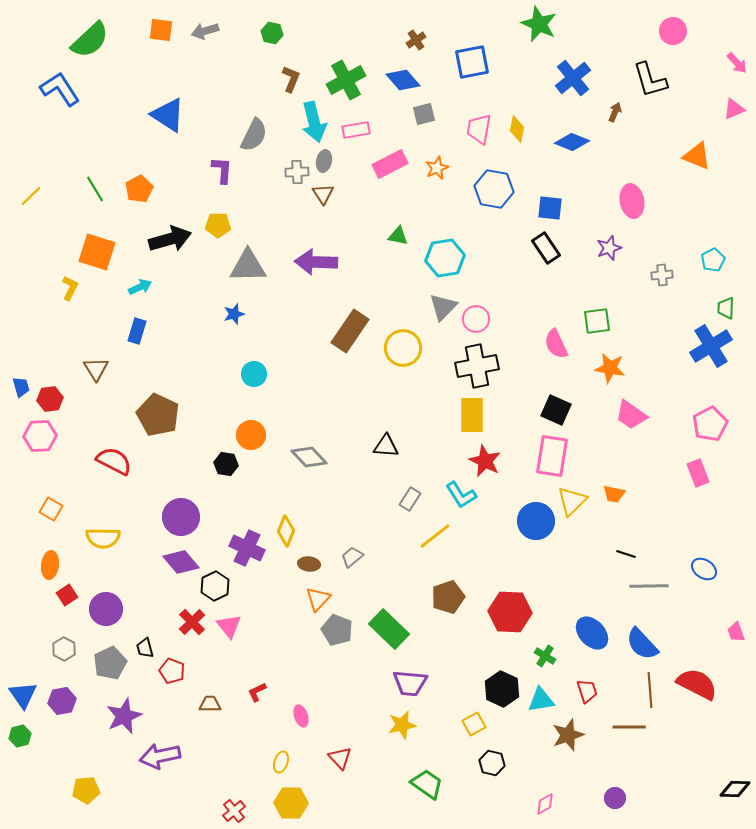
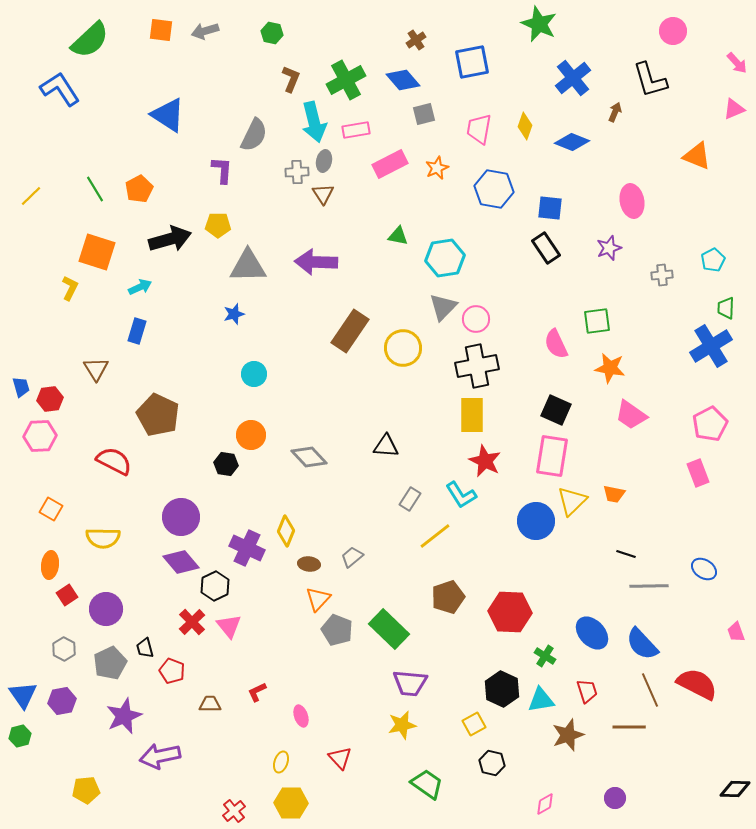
yellow diamond at (517, 129): moved 8 px right, 3 px up; rotated 8 degrees clockwise
brown line at (650, 690): rotated 20 degrees counterclockwise
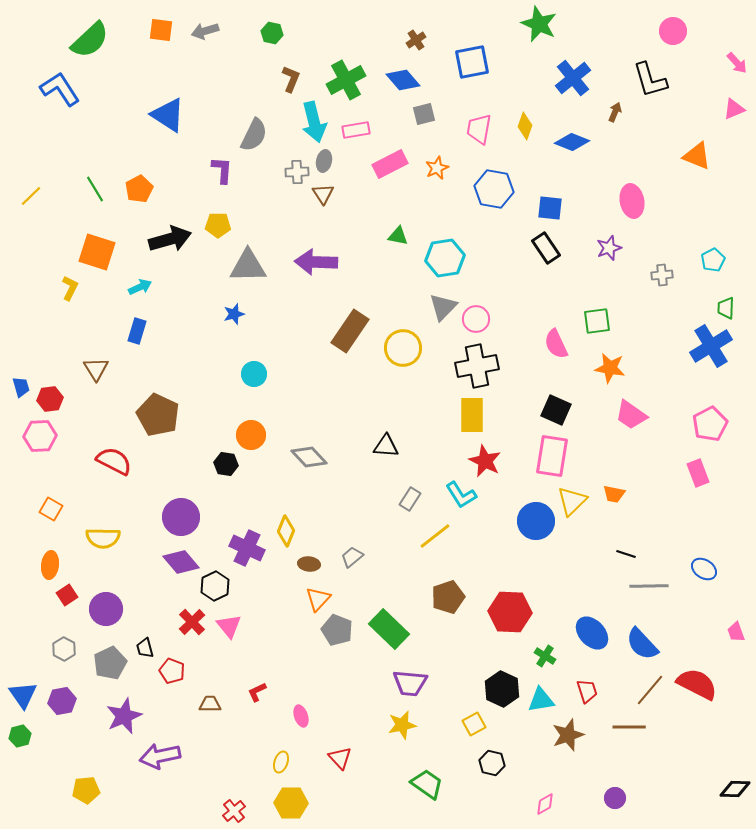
brown line at (650, 690): rotated 64 degrees clockwise
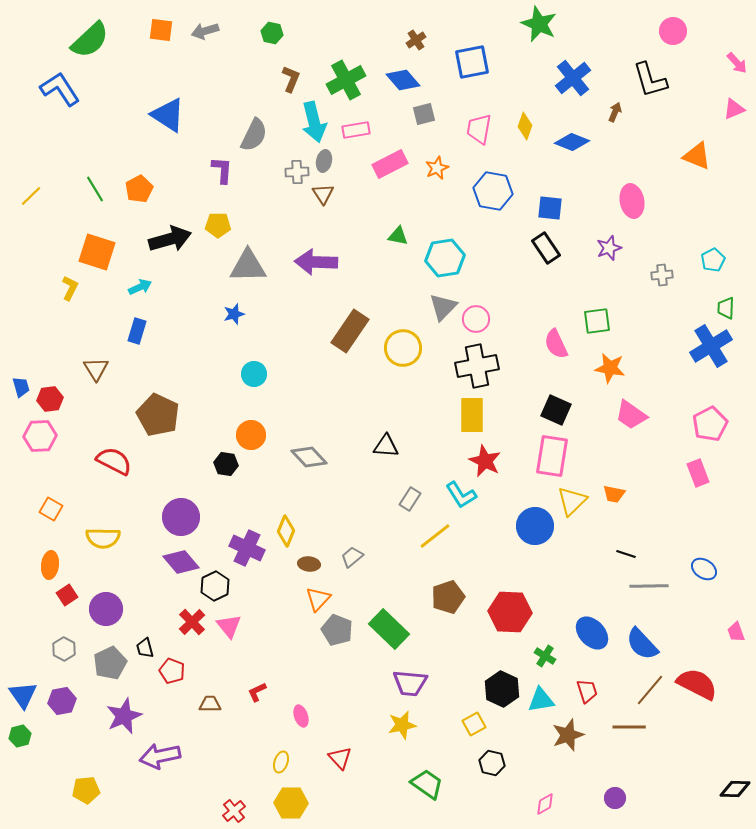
blue hexagon at (494, 189): moved 1 px left, 2 px down
blue circle at (536, 521): moved 1 px left, 5 px down
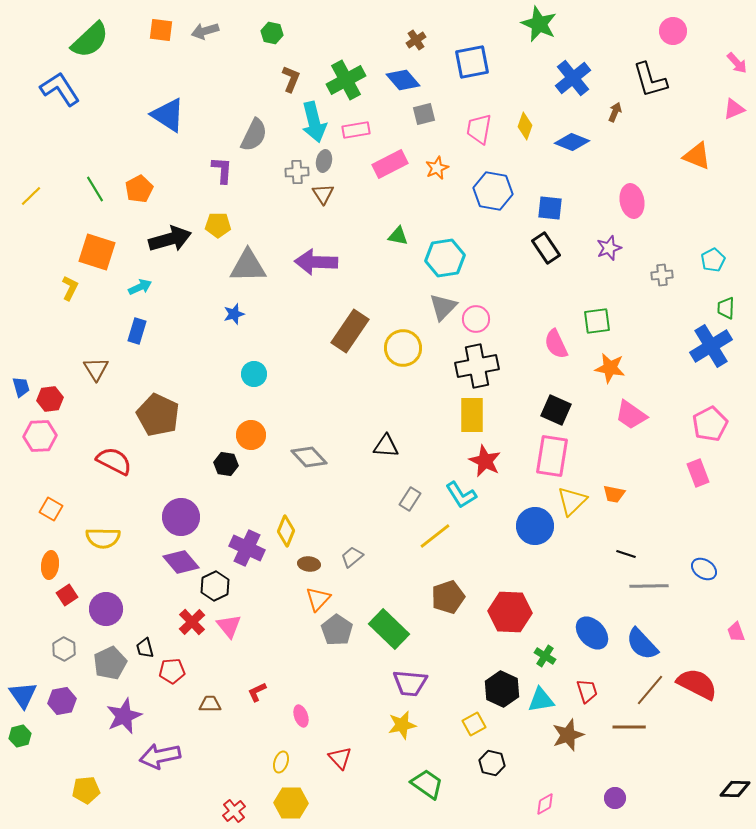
gray pentagon at (337, 630): rotated 12 degrees clockwise
red pentagon at (172, 671): rotated 25 degrees counterclockwise
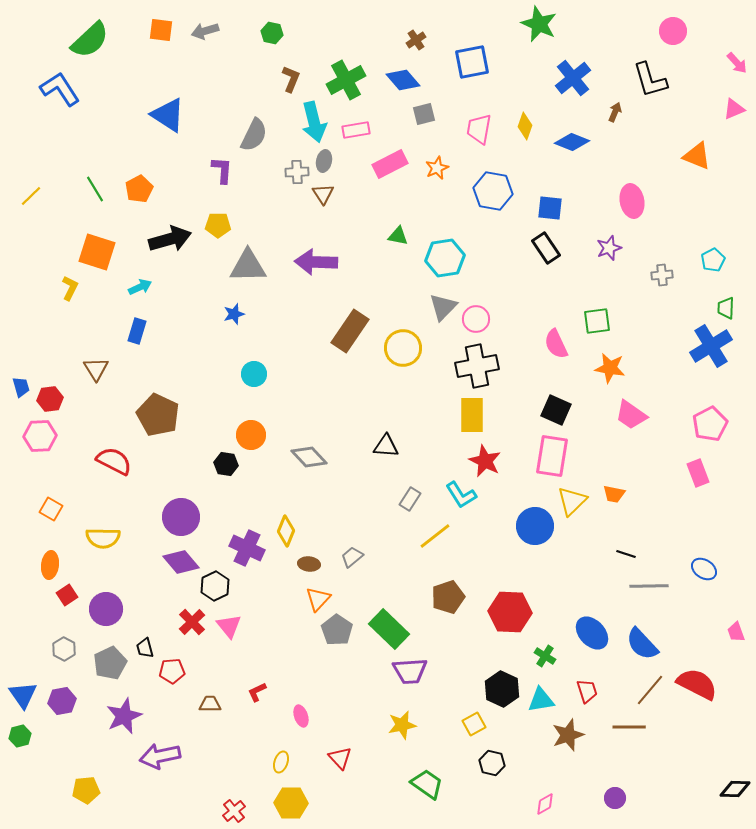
purple trapezoid at (410, 683): moved 12 px up; rotated 9 degrees counterclockwise
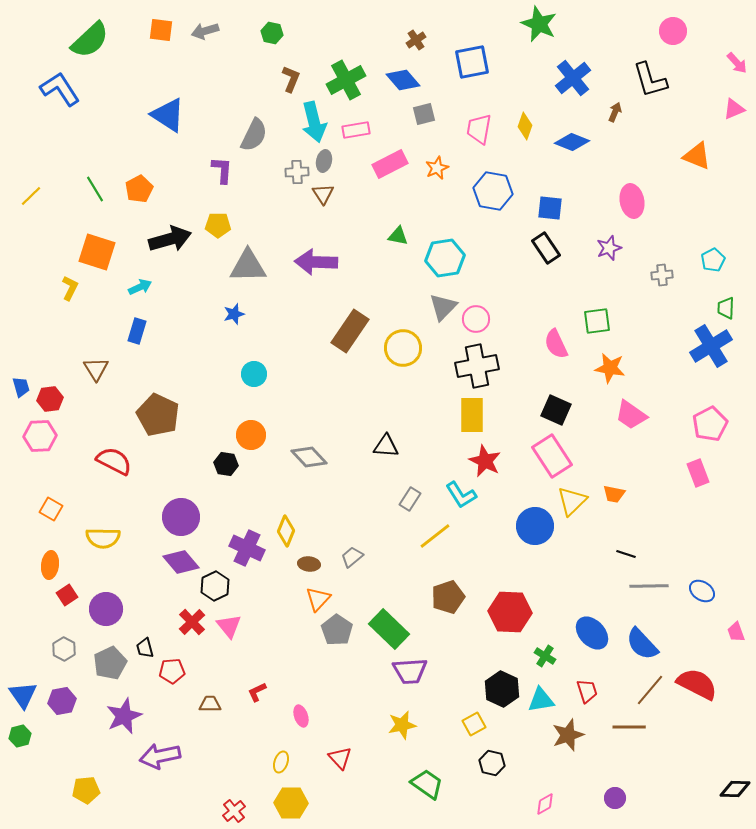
pink rectangle at (552, 456): rotated 42 degrees counterclockwise
blue ellipse at (704, 569): moved 2 px left, 22 px down
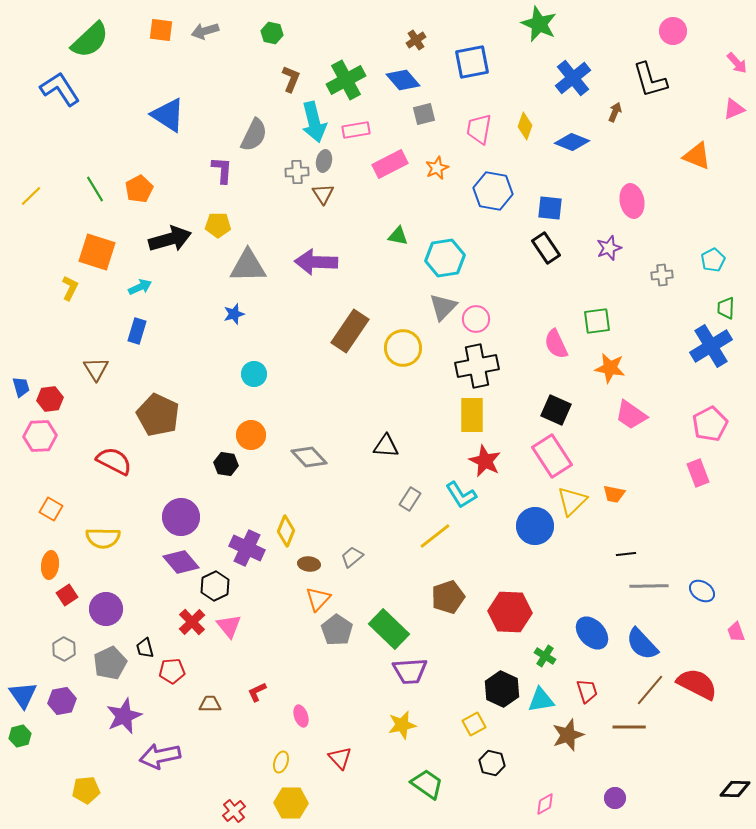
black line at (626, 554): rotated 24 degrees counterclockwise
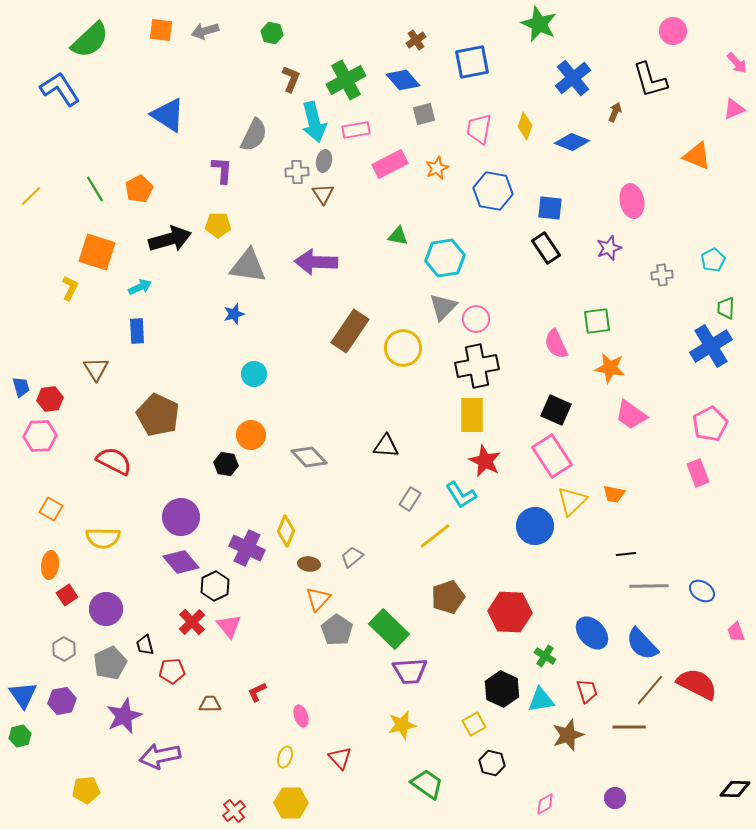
gray triangle at (248, 266): rotated 9 degrees clockwise
blue rectangle at (137, 331): rotated 20 degrees counterclockwise
black trapezoid at (145, 648): moved 3 px up
yellow ellipse at (281, 762): moved 4 px right, 5 px up
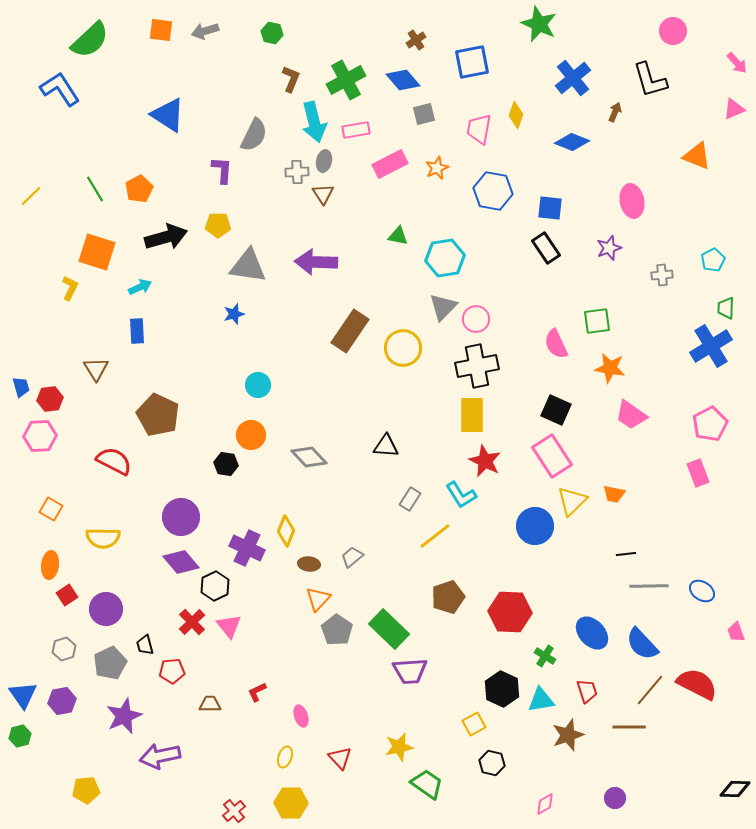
yellow diamond at (525, 126): moved 9 px left, 11 px up
black arrow at (170, 239): moved 4 px left, 2 px up
cyan circle at (254, 374): moved 4 px right, 11 px down
gray hexagon at (64, 649): rotated 15 degrees clockwise
yellow star at (402, 725): moved 3 px left, 22 px down
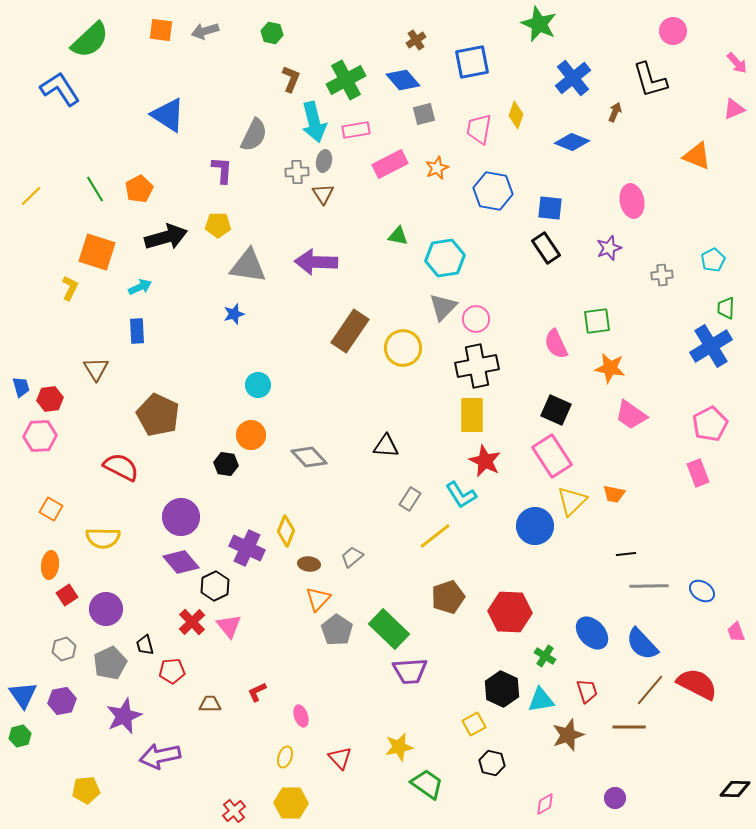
red semicircle at (114, 461): moved 7 px right, 6 px down
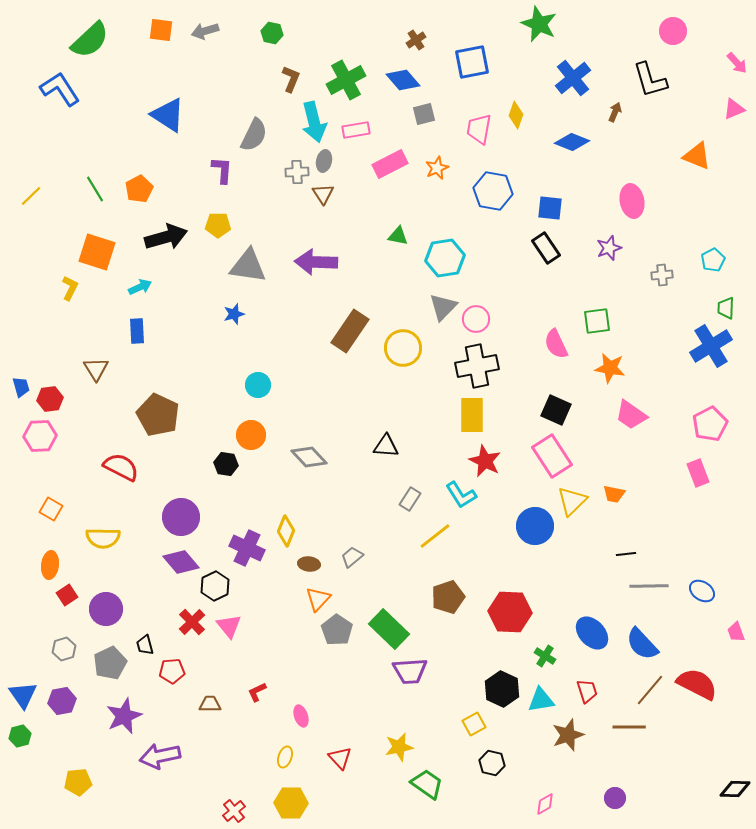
yellow pentagon at (86, 790): moved 8 px left, 8 px up
